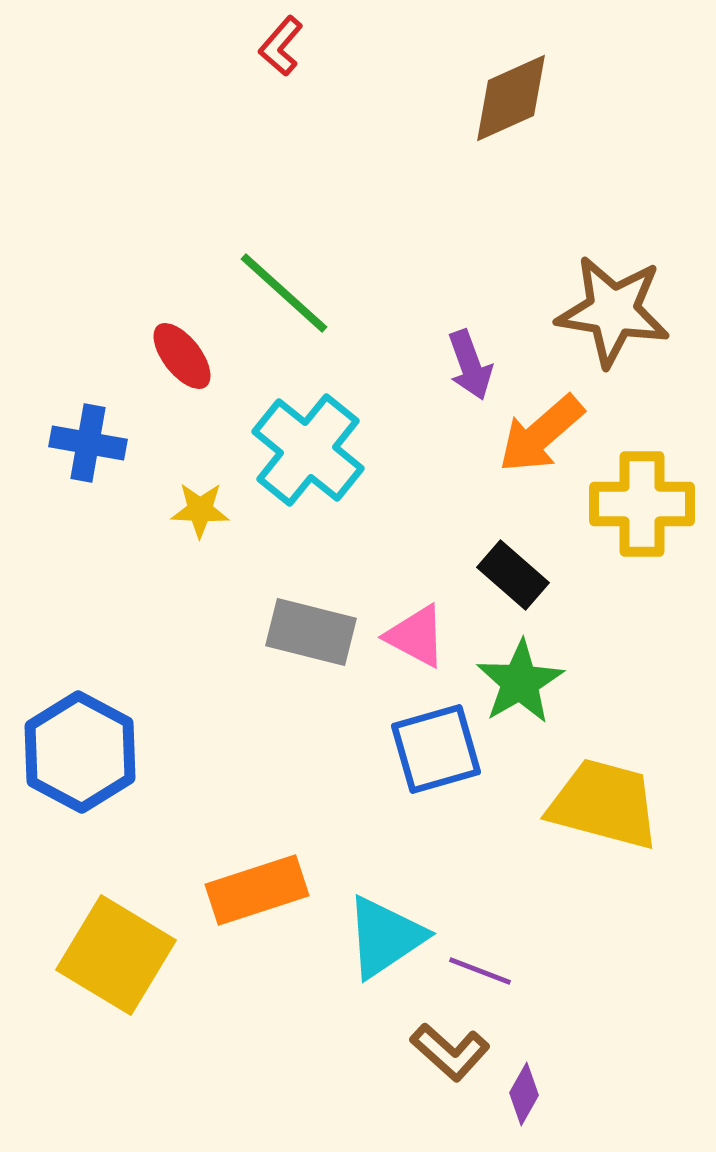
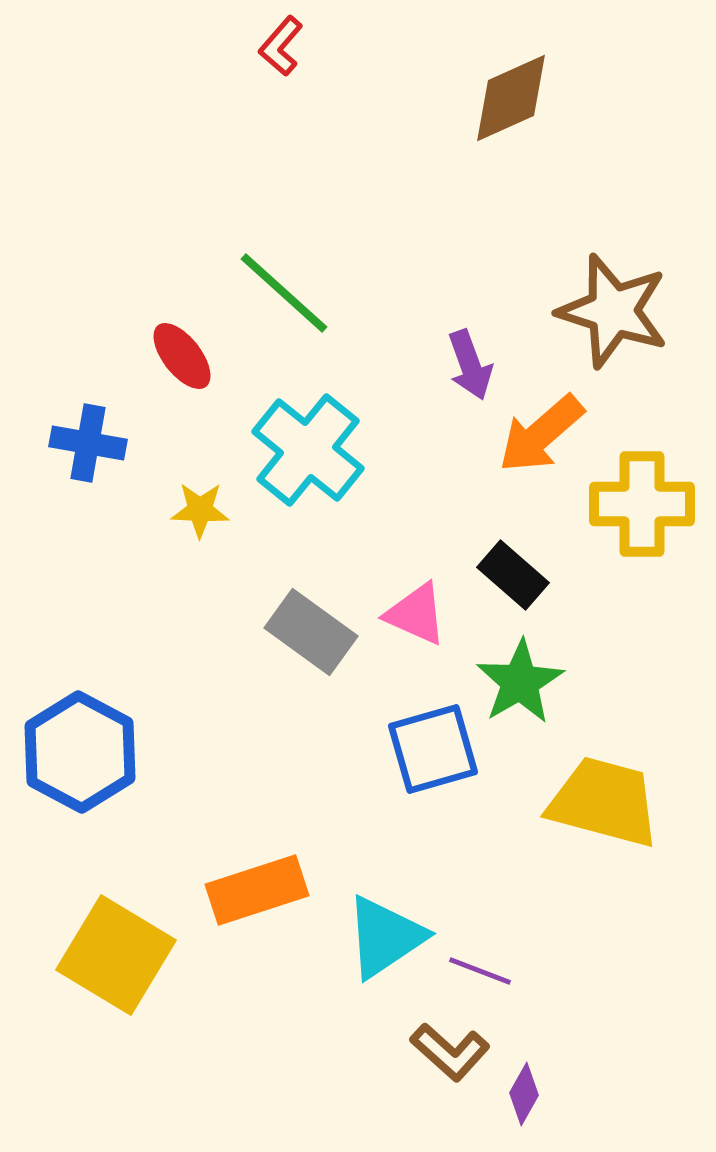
brown star: rotated 9 degrees clockwise
gray rectangle: rotated 22 degrees clockwise
pink triangle: moved 22 px up; rotated 4 degrees counterclockwise
blue square: moved 3 px left
yellow trapezoid: moved 2 px up
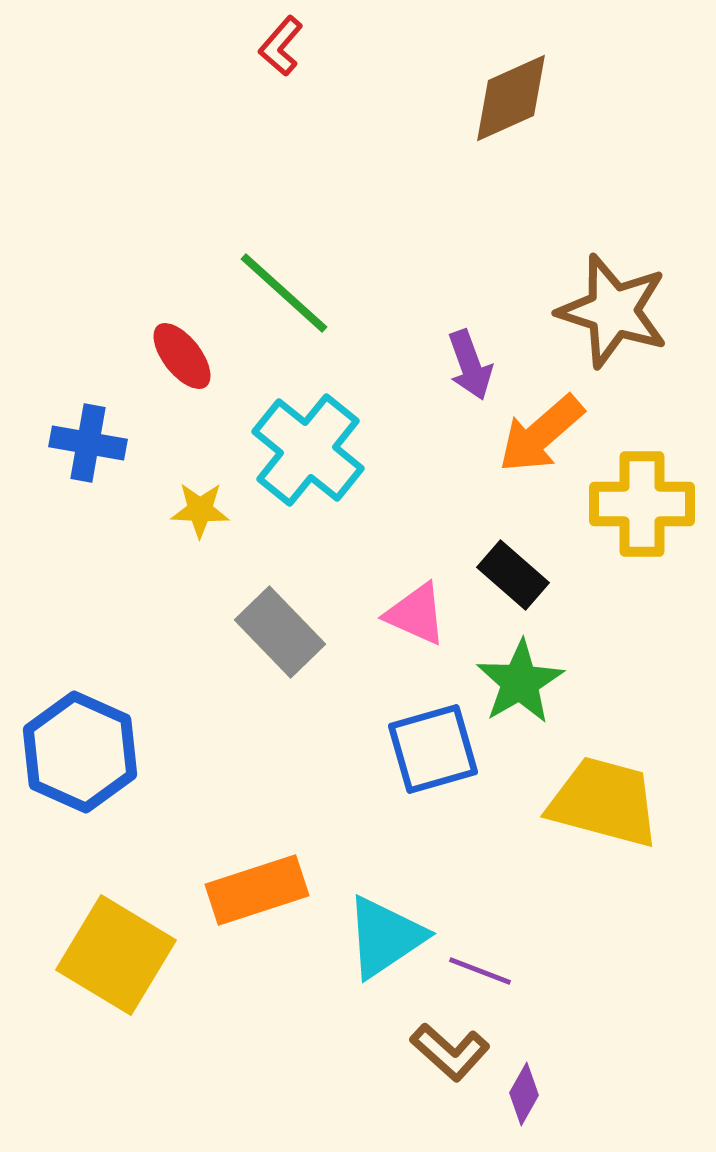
gray rectangle: moved 31 px left; rotated 10 degrees clockwise
blue hexagon: rotated 4 degrees counterclockwise
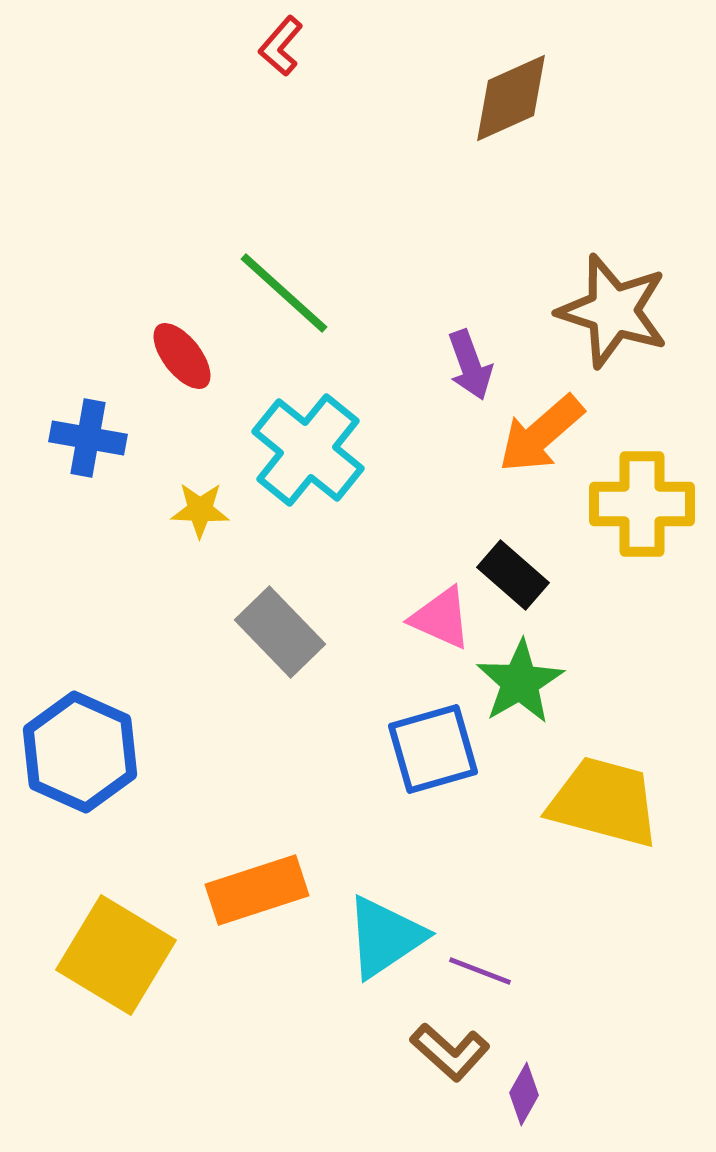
blue cross: moved 5 px up
pink triangle: moved 25 px right, 4 px down
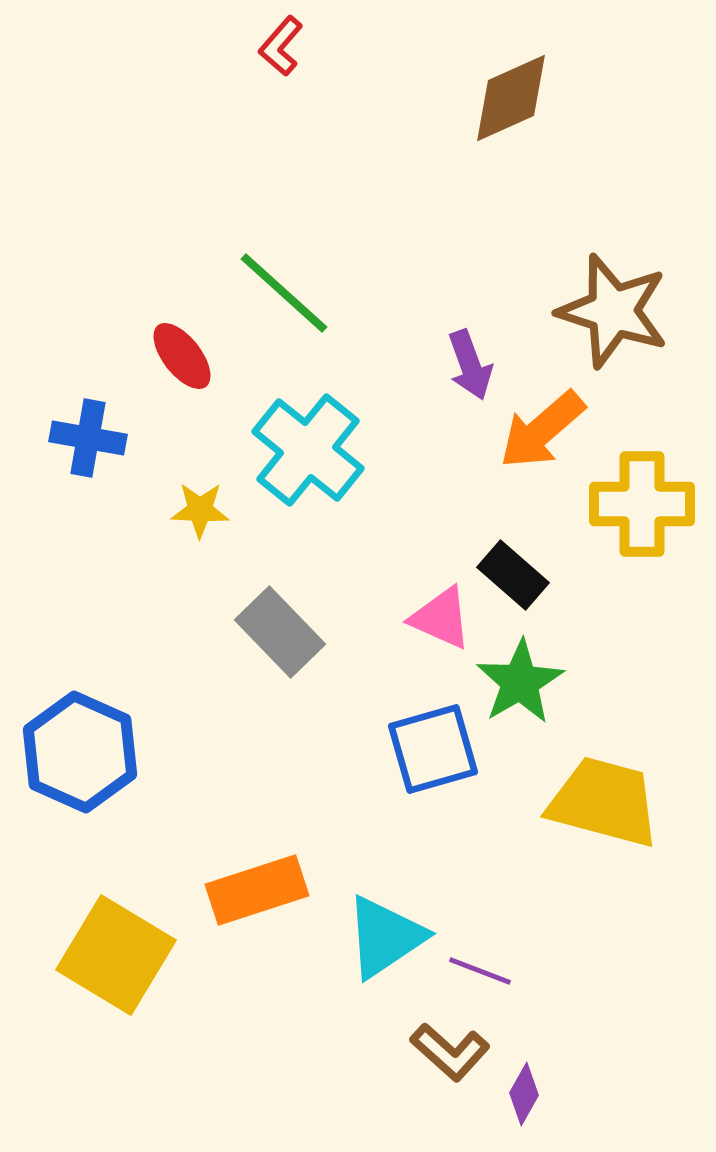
orange arrow: moved 1 px right, 4 px up
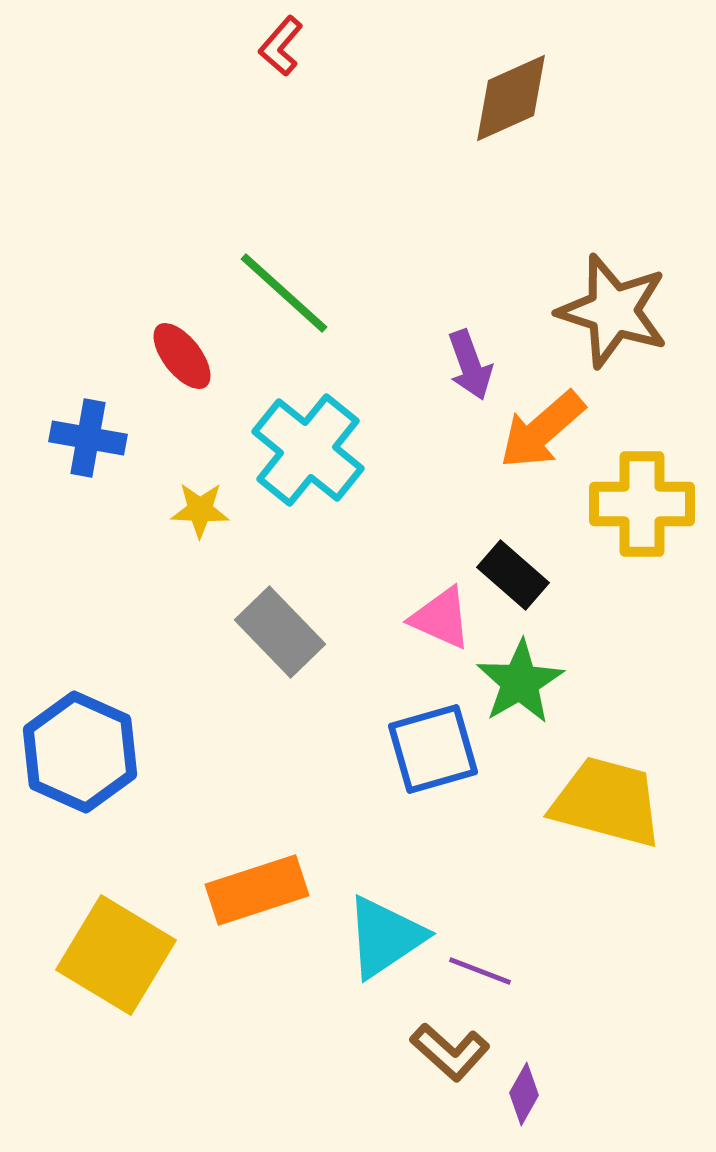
yellow trapezoid: moved 3 px right
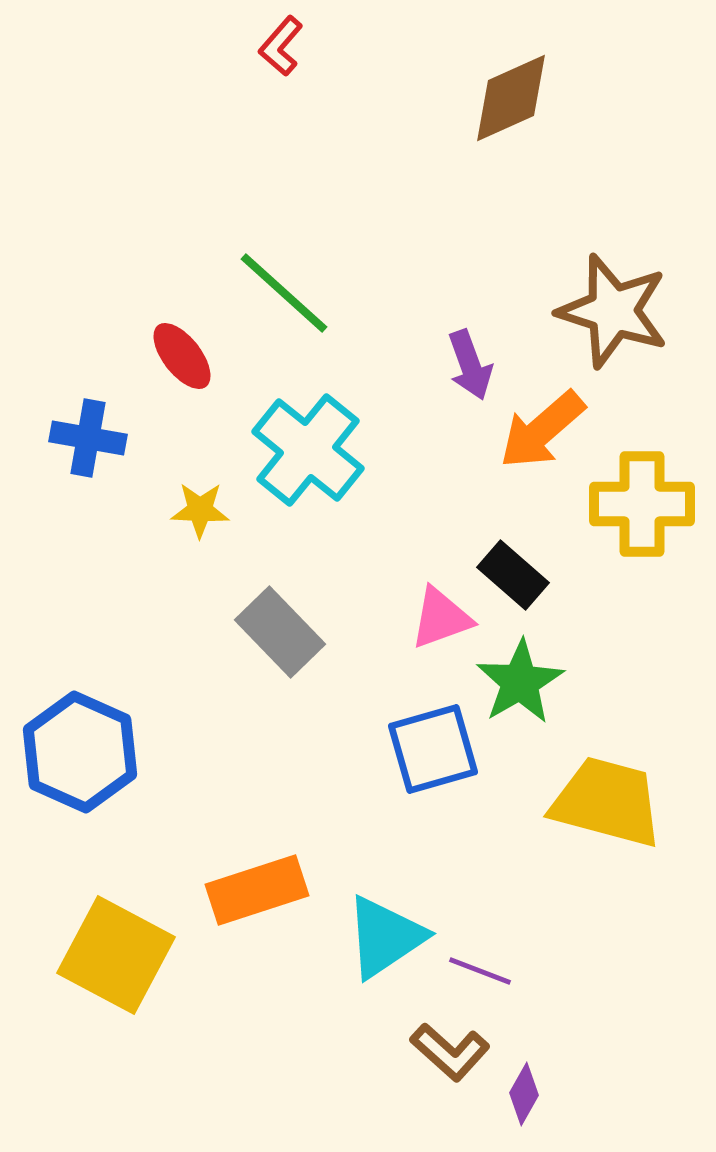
pink triangle: rotated 44 degrees counterclockwise
yellow square: rotated 3 degrees counterclockwise
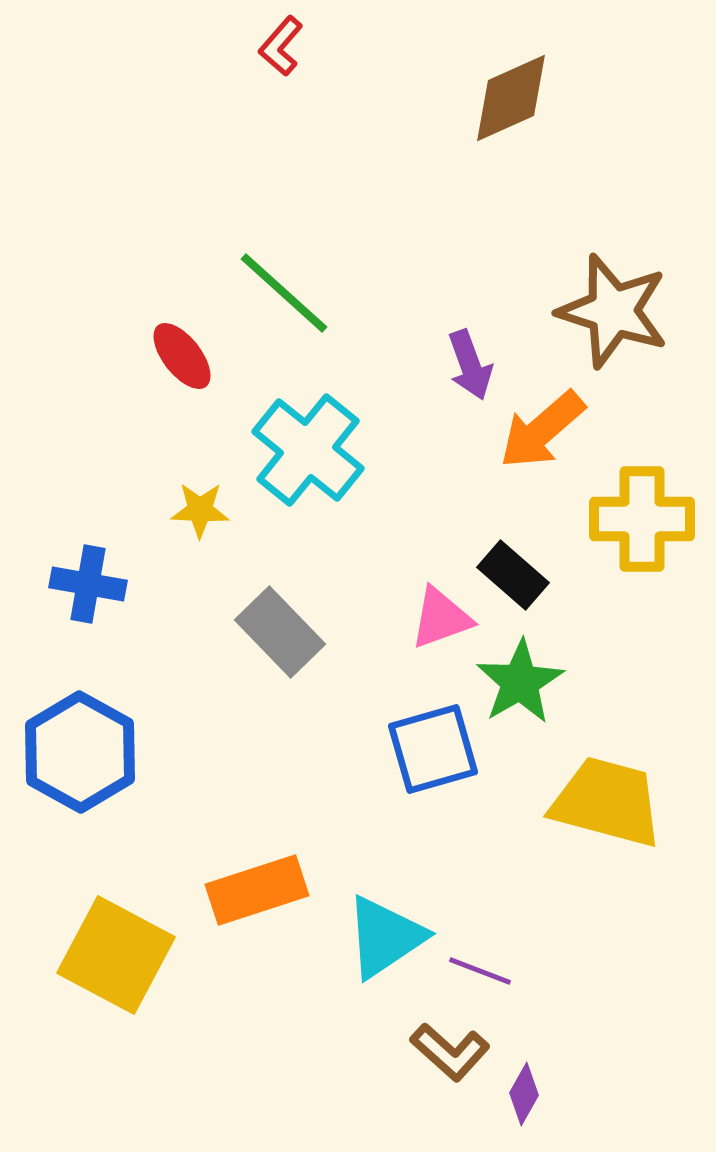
blue cross: moved 146 px down
yellow cross: moved 15 px down
blue hexagon: rotated 5 degrees clockwise
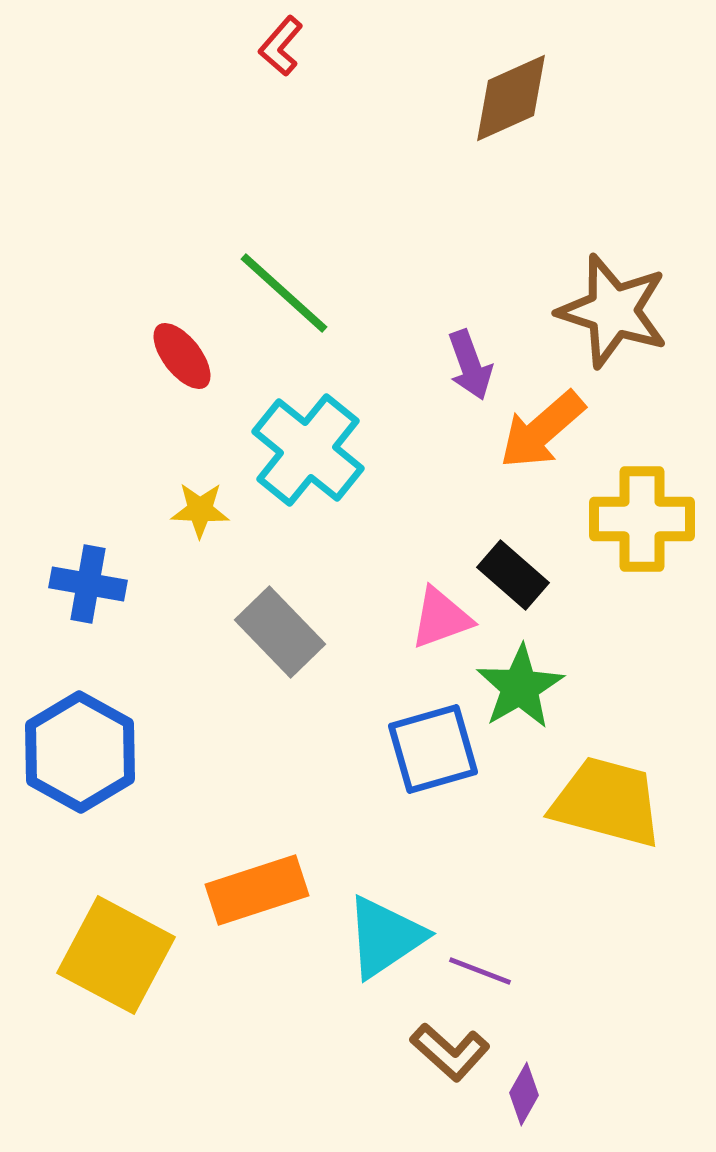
green star: moved 5 px down
